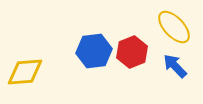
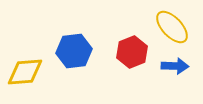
yellow ellipse: moved 2 px left
blue hexagon: moved 20 px left
blue arrow: rotated 136 degrees clockwise
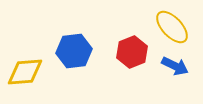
blue arrow: rotated 24 degrees clockwise
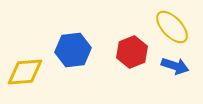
blue hexagon: moved 1 px left, 1 px up
blue arrow: rotated 8 degrees counterclockwise
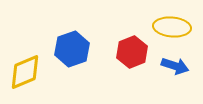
yellow ellipse: rotated 42 degrees counterclockwise
blue hexagon: moved 1 px left, 1 px up; rotated 12 degrees counterclockwise
yellow diamond: rotated 18 degrees counterclockwise
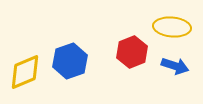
blue hexagon: moved 2 px left, 12 px down
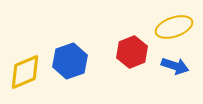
yellow ellipse: moved 2 px right; rotated 24 degrees counterclockwise
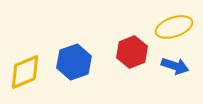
blue hexagon: moved 4 px right, 1 px down
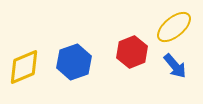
yellow ellipse: rotated 21 degrees counterclockwise
blue arrow: rotated 32 degrees clockwise
yellow diamond: moved 1 px left, 5 px up
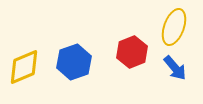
yellow ellipse: rotated 30 degrees counterclockwise
blue arrow: moved 2 px down
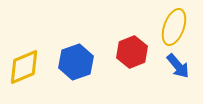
blue hexagon: moved 2 px right
blue arrow: moved 3 px right, 2 px up
